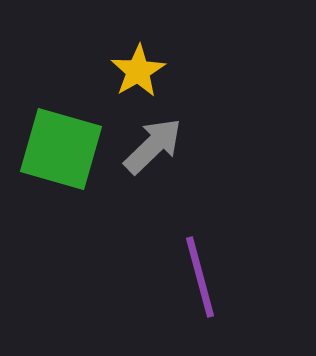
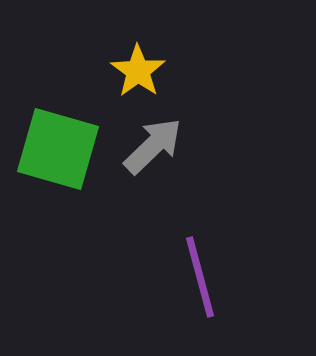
yellow star: rotated 6 degrees counterclockwise
green square: moved 3 px left
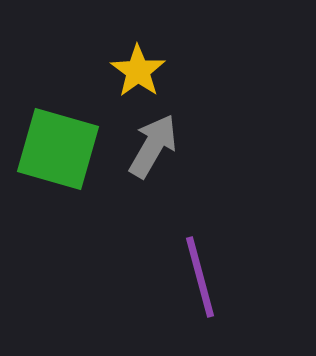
gray arrow: rotated 16 degrees counterclockwise
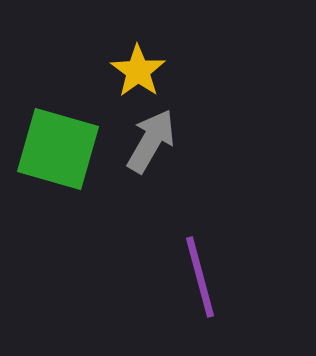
gray arrow: moved 2 px left, 5 px up
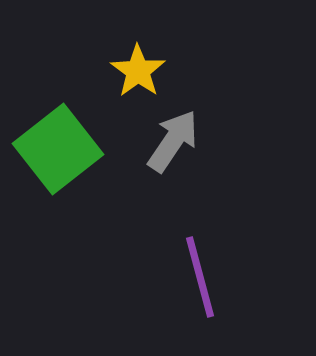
gray arrow: moved 22 px right; rotated 4 degrees clockwise
green square: rotated 36 degrees clockwise
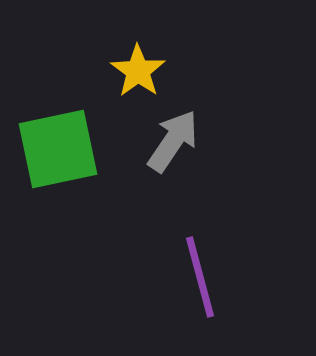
green square: rotated 26 degrees clockwise
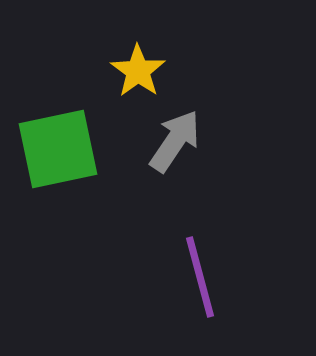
gray arrow: moved 2 px right
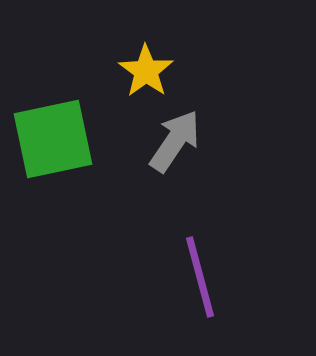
yellow star: moved 8 px right
green square: moved 5 px left, 10 px up
